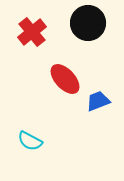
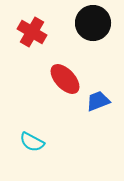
black circle: moved 5 px right
red cross: rotated 20 degrees counterclockwise
cyan semicircle: moved 2 px right, 1 px down
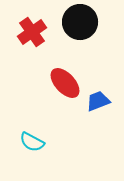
black circle: moved 13 px left, 1 px up
red cross: rotated 24 degrees clockwise
red ellipse: moved 4 px down
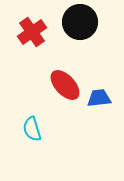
red ellipse: moved 2 px down
blue trapezoid: moved 1 px right, 3 px up; rotated 15 degrees clockwise
cyan semicircle: moved 13 px up; rotated 45 degrees clockwise
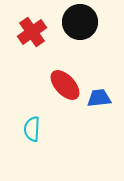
cyan semicircle: rotated 20 degrees clockwise
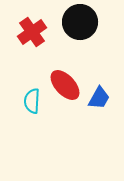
blue trapezoid: rotated 125 degrees clockwise
cyan semicircle: moved 28 px up
